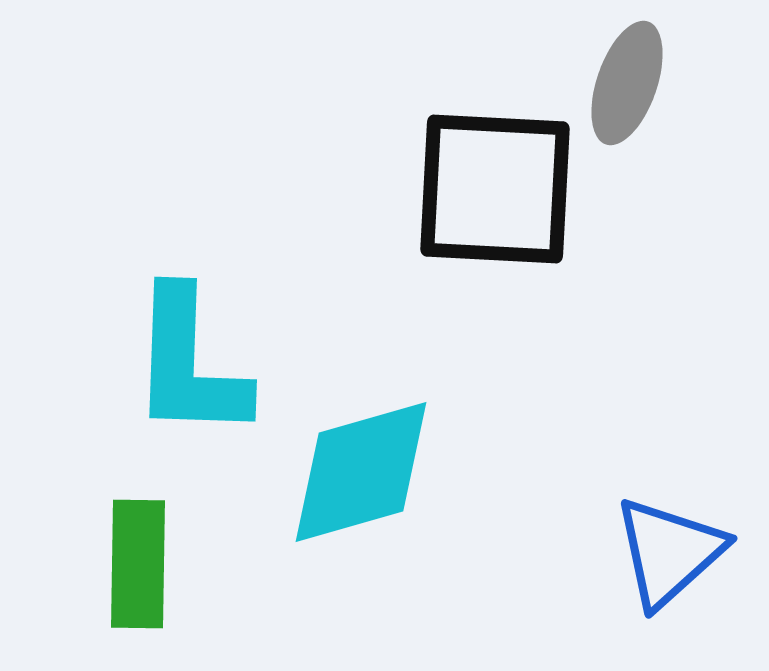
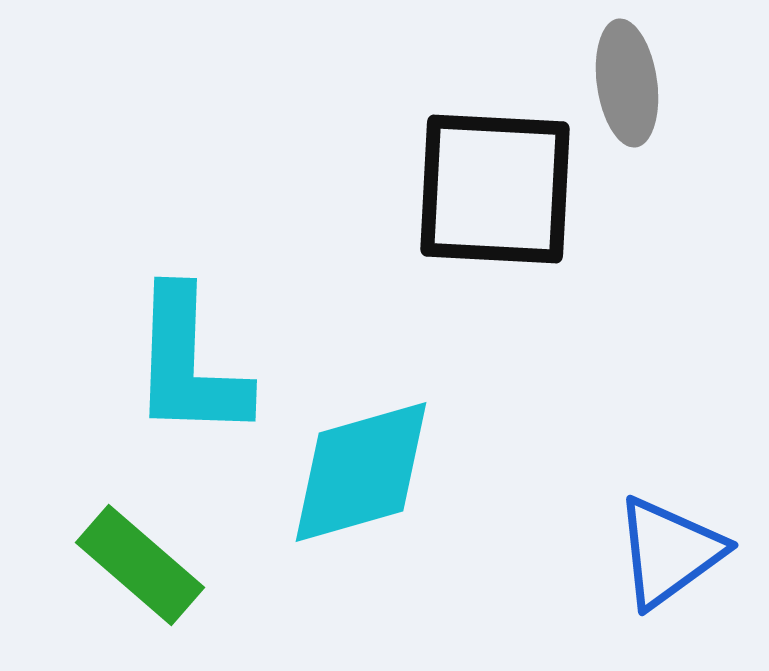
gray ellipse: rotated 27 degrees counterclockwise
blue triangle: rotated 6 degrees clockwise
green rectangle: moved 2 px right, 1 px down; rotated 50 degrees counterclockwise
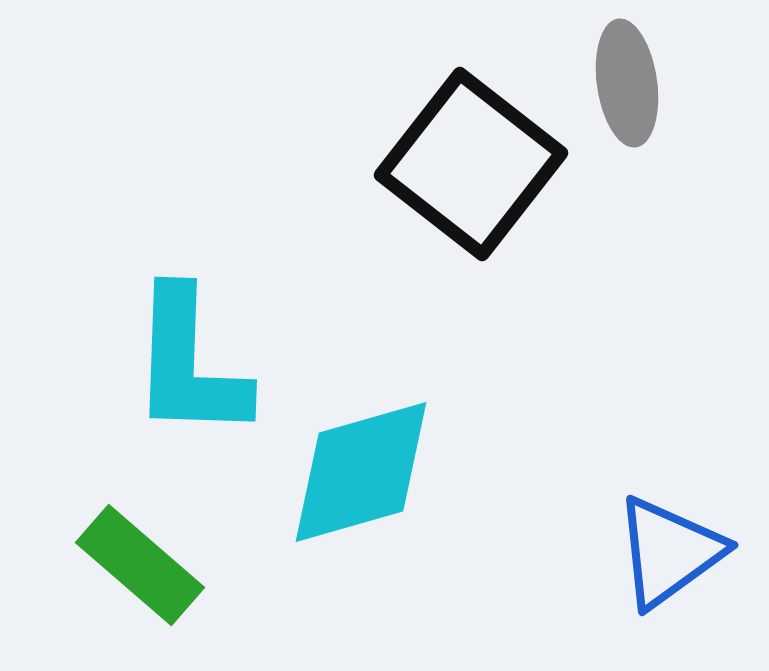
black square: moved 24 px left, 25 px up; rotated 35 degrees clockwise
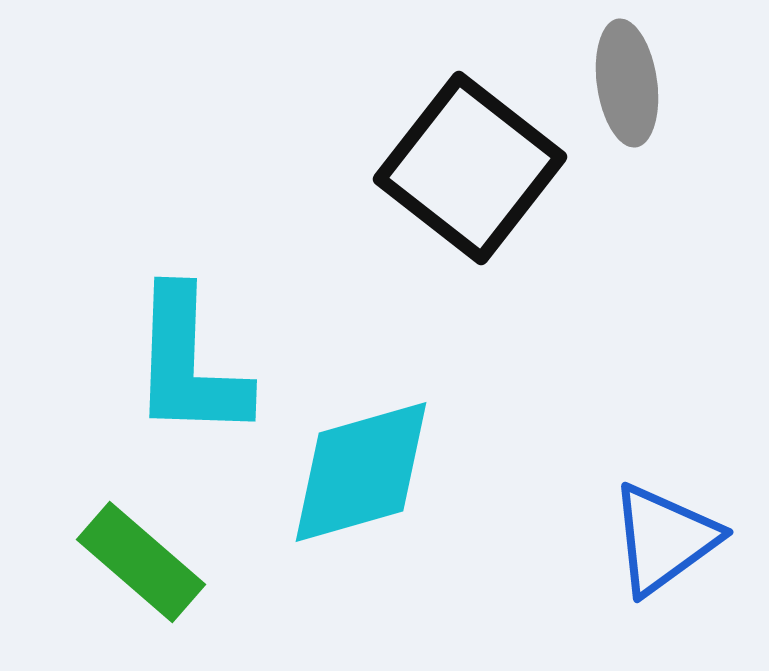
black square: moved 1 px left, 4 px down
blue triangle: moved 5 px left, 13 px up
green rectangle: moved 1 px right, 3 px up
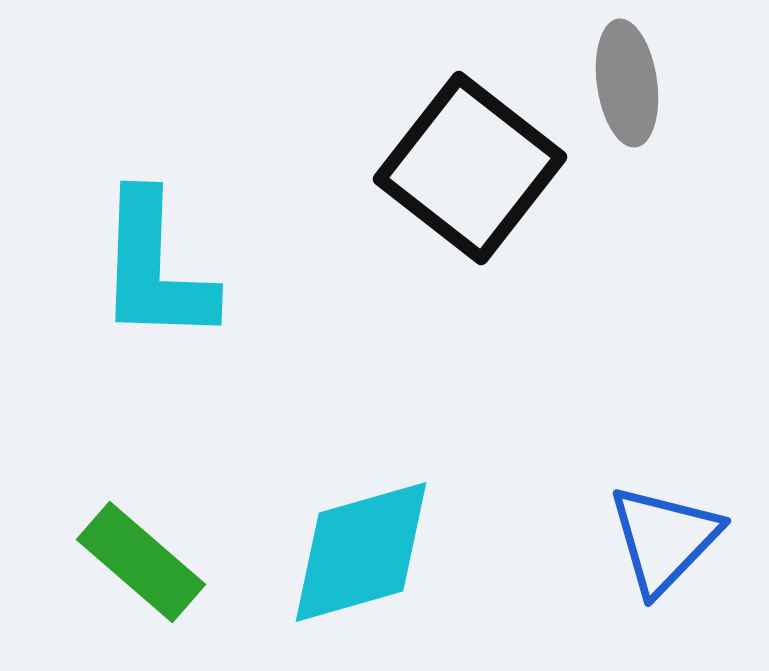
cyan L-shape: moved 34 px left, 96 px up
cyan diamond: moved 80 px down
blue triangle: rotated 10 degrees counterclockwise
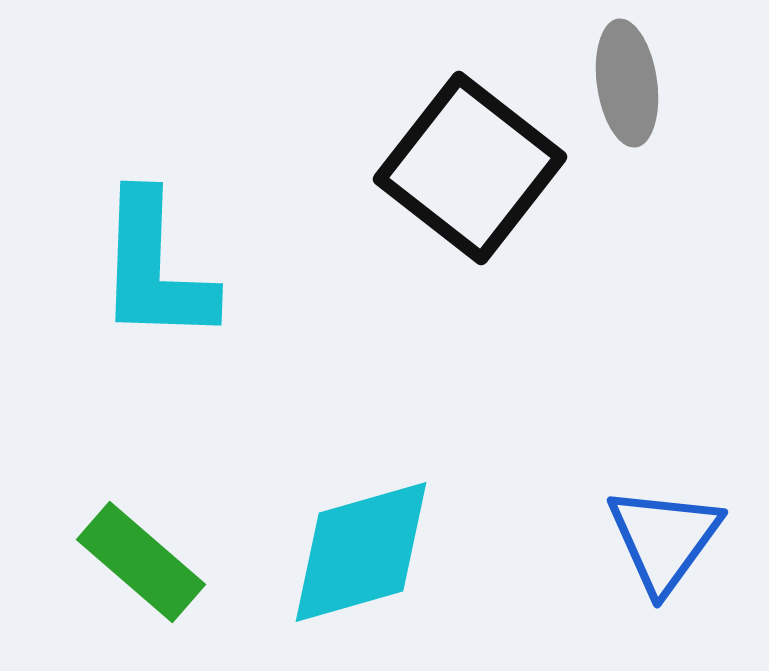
blue triangle: rotated 8 degrees counterclockwise
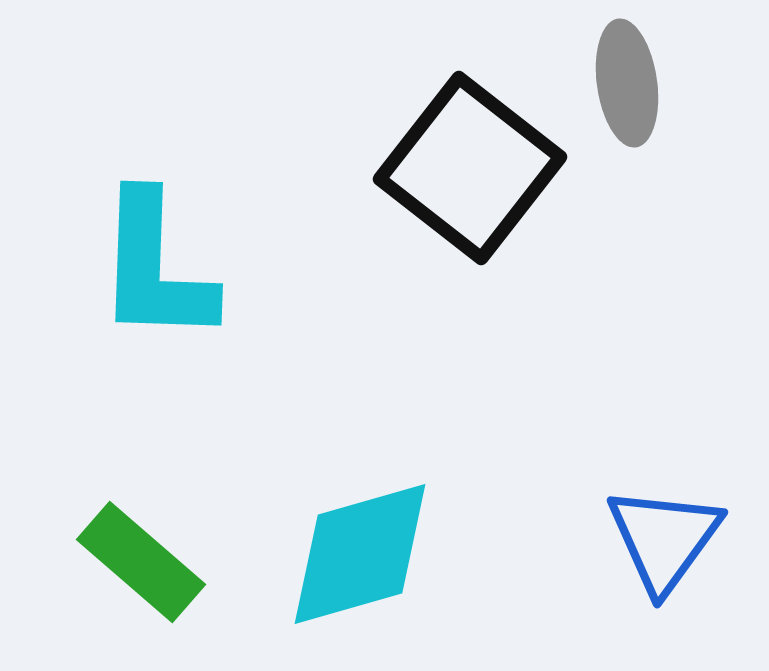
cyan diamond: moved 1 px left, 2 px down
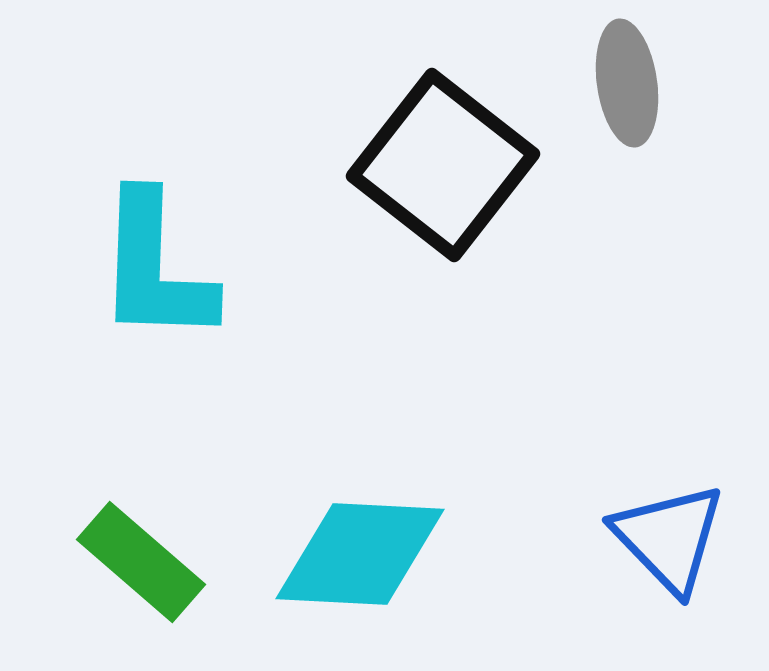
black square: moved 27 px left, 3 px up
blue triangle: moved 5 px right, 1 px up; rotated 20 degrees counterclockwise
cyan diamond: rotated 19 degrees clockwise
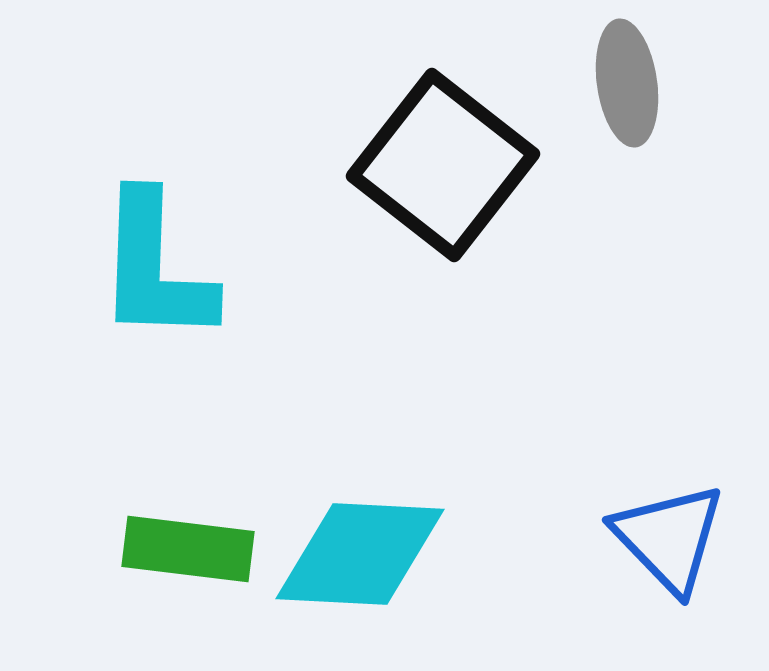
green rectangle: moved 47 px right, 13 px up; rotated 34 degrees counterclockwise
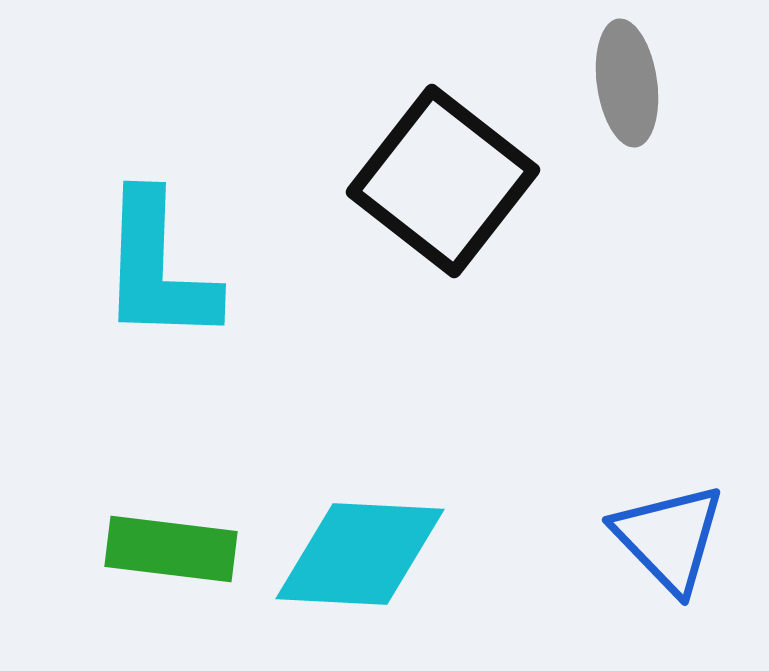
black square: moved 16 px down
cyan L-shape: moved 3 px right
green rectangle: moved 17 px left
